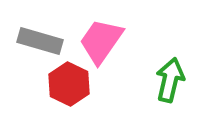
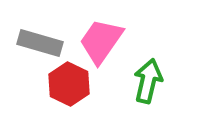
gray rectangle: moved 2 px down
green arrow: moved 22 px left, 1 px down
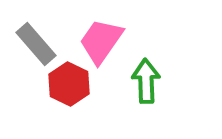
gray rectangle: moved 4 px left, 1 px down; rotated 33 degrees clockwise
green arrow: moved 2 px left; rotated 15 degrees counterclockwise
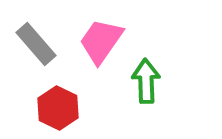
red hexagon: moved 11 px left, 24 px down
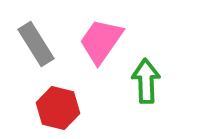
gray rectangle: rotated 9 degrees clockwise
red hexagon: rotated 12 degrees counterclockwise
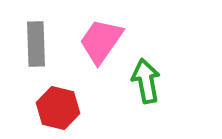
gray rectangle: rotated 30 degrees clockwise
green arrow: rotated 9 degrees counterclockwise
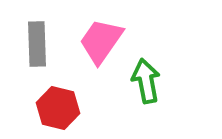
gray rectangle: moved 1 px right
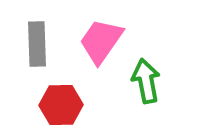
red hexagon: moved 3 px right, 3 px up; rotated 15 degrees counterclockwise
